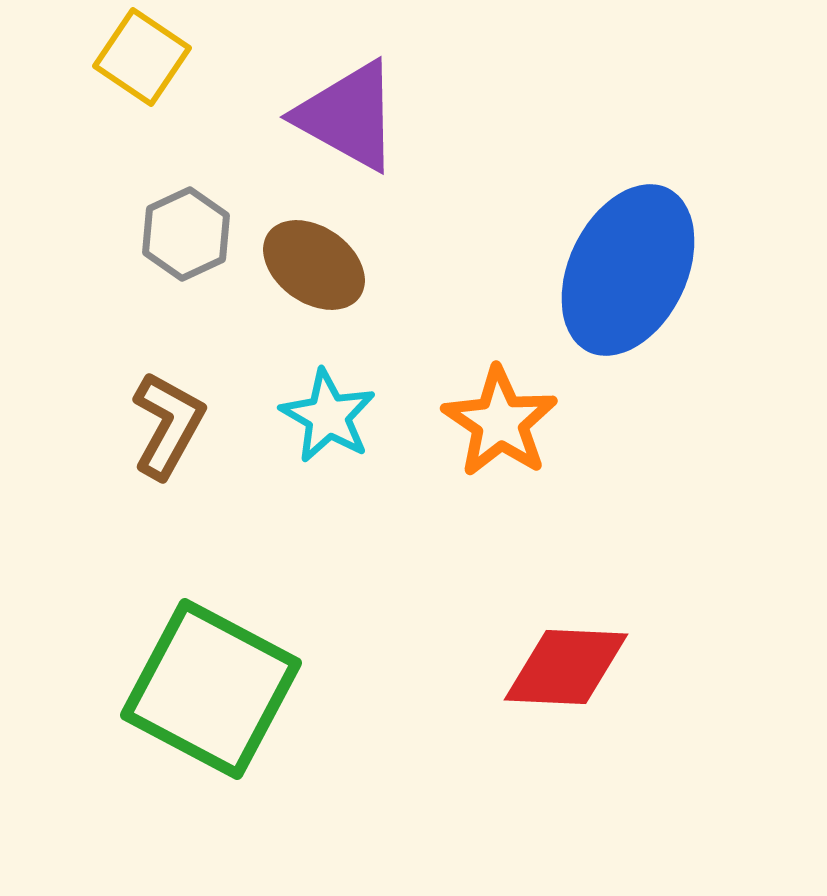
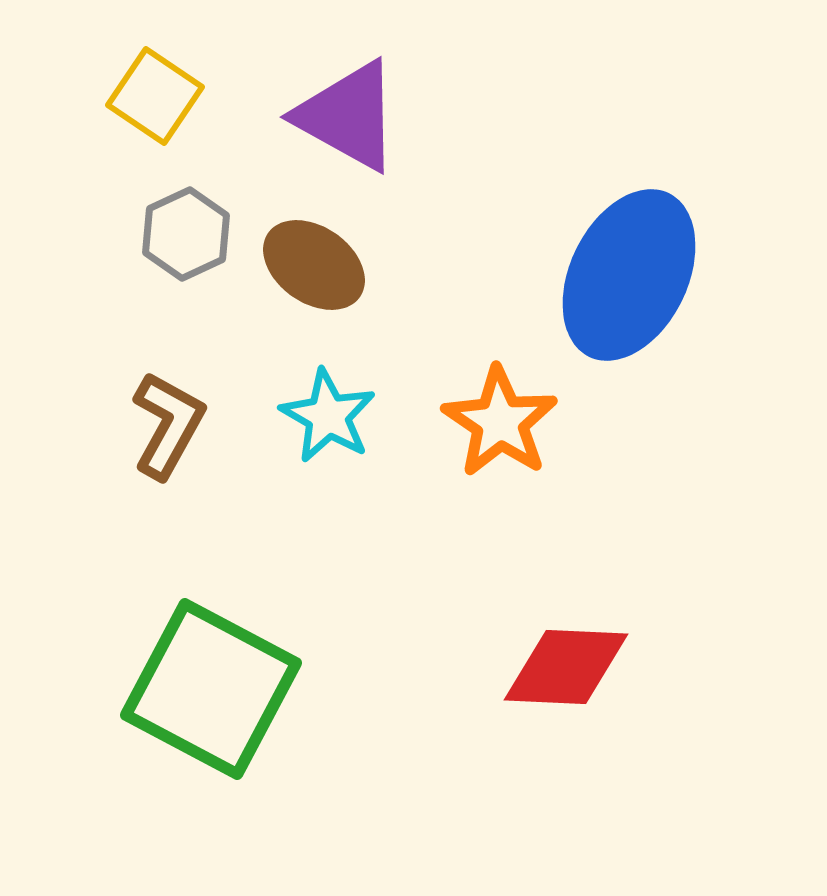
yellow square: moved 13 px right, 39 px down
blue ellipse: moved 1 px right, 5 px down
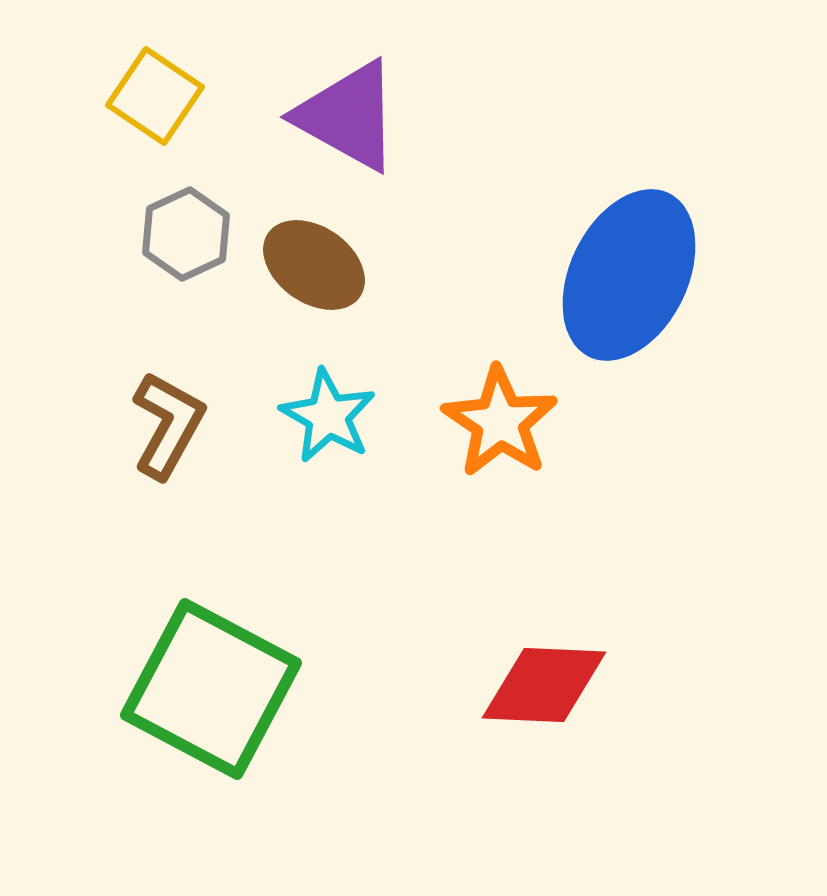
red diamond: moved 22 px left, 18 px down
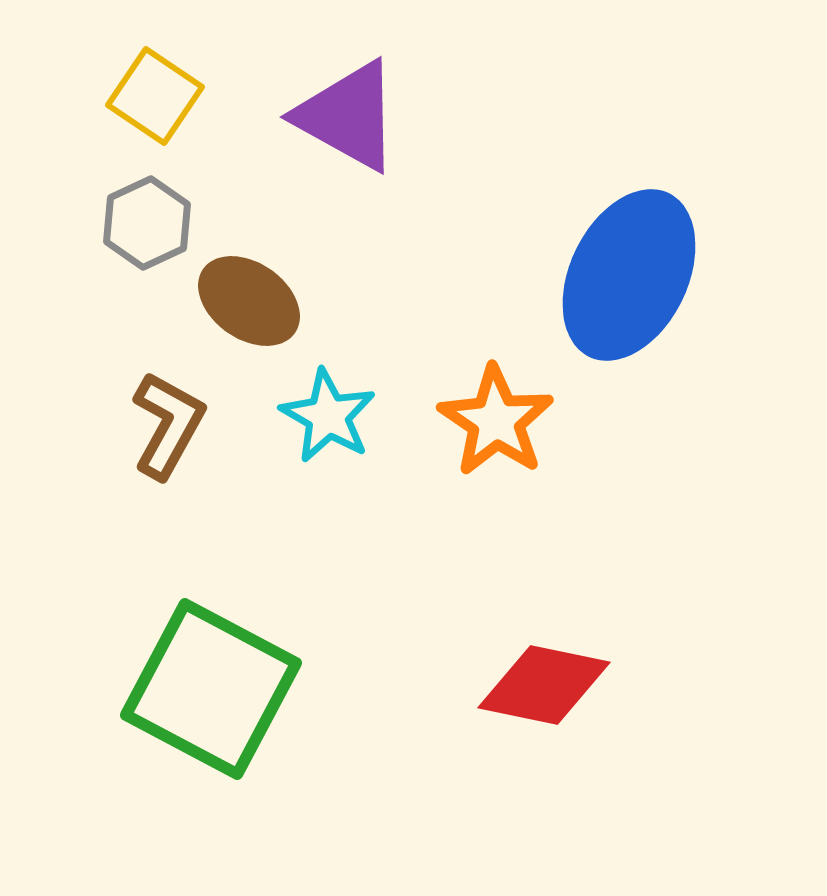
gray hexagon: moved 39 px left, 11 px up
brown ellipse: moved 65 px left, 36 px down
orange star: moved 4 px left, 1 px up
red diamond: rotated 9 degrees clockwise
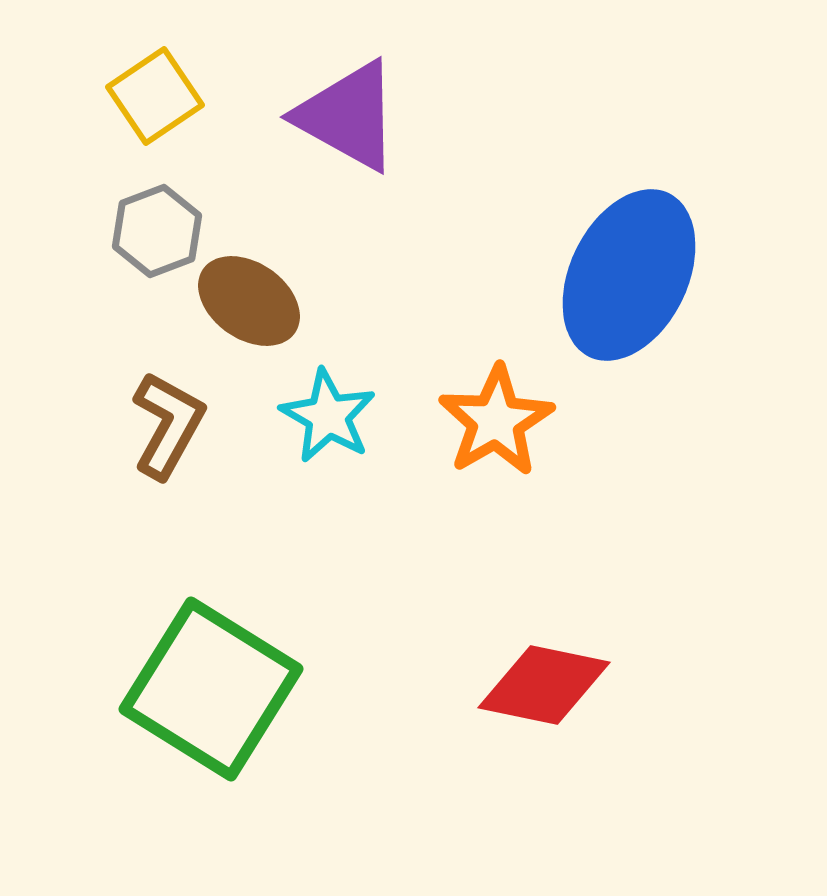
yellow square: rotated 22 degrees clockwise
gray hexagon: moved 10 px right, 8 px down; rotated 4 degrees clockwise
orange star: rotated 8 degrees clockwise
green square: rotated 4 degrees clockwise
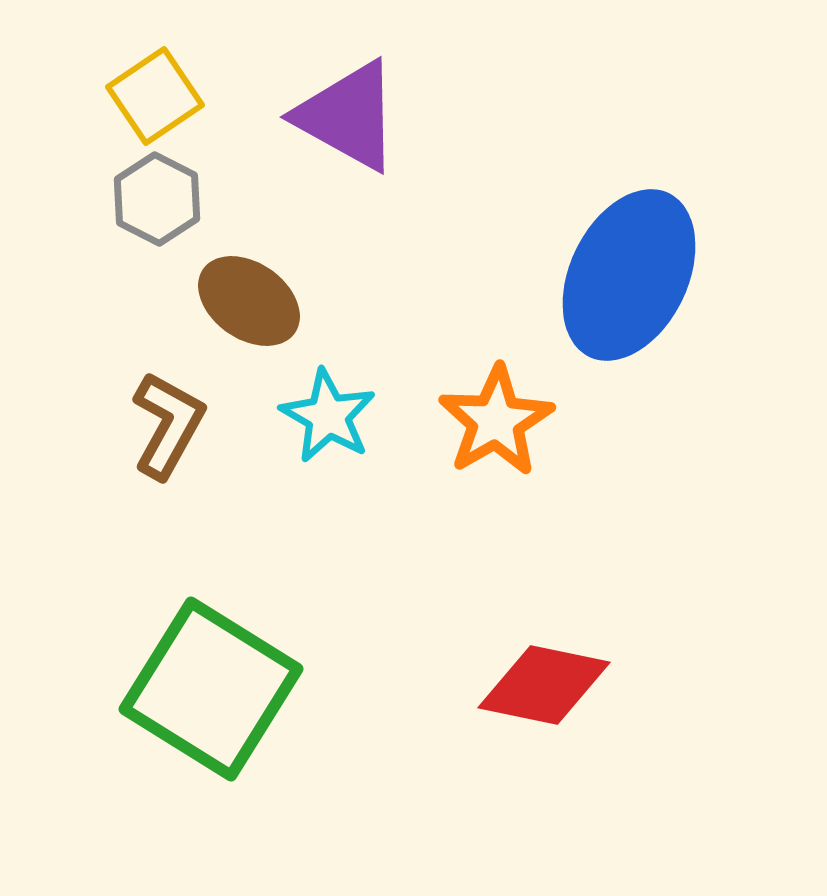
gray hexagon: moved 32 px up; rotated 12 degrees counterclockwise
